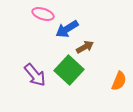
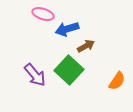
blue arrow: rotated 15 degrees clockwise
brown arrow: moved 1 px right, 1 px up
orange semicircle: moved 2 px left; rotated 12 degrees clockwise
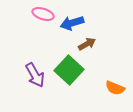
blue arrow: moved 5 px right, 6 px up
brown arrow: moved 1 px right, 2 px up
purple arrow: rotated 10 degrees clockwise
orange semicircle: moved 2 px left, 7 px down; rotated 78 degrees clockwise
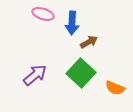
blue arrow: rotated 70 degrees counterclockwise
brown arrow: moved 2 px right, 2 px up
green square: moved 12 px right, 3 px down
purple arrow: rotated 100 degrees counterclockwise
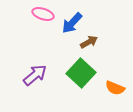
blue arrow: rotated 40 degrees clockwise
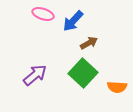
blue arrow: moved 1 px right, 2 px up
brown arrow: moved 1 px down
green square: moved 2 px right
orange semicircle: moved 2 px right, 1 px up; rotated 18 degrees counterclockwise
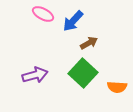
pink ellipse: rotated 10 degrees clockwise
purple arrow: rotated 25 degrees clockwise
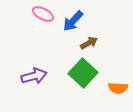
purple arrow: moved 1 px left, 1 px down
orange semicircle: moved 1 px right, 1 px down
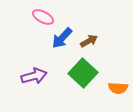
pink ellipse: moved 3 px down
blue arrow: moved 11 px left, 17 px down
brown arrow: moved 2 px up
